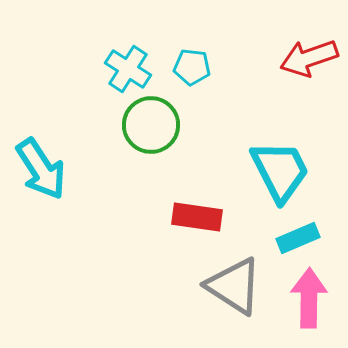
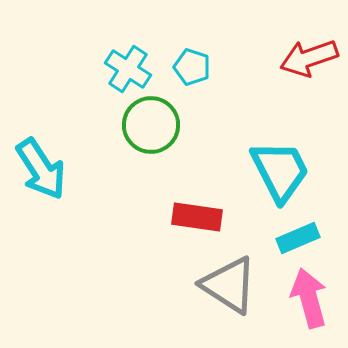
cyan pentagon: rotated 12 degrees clockwise
gray triangle: moved 5 px left, 1 px up
pink arrow: rotated 16 degrees counterclockwise
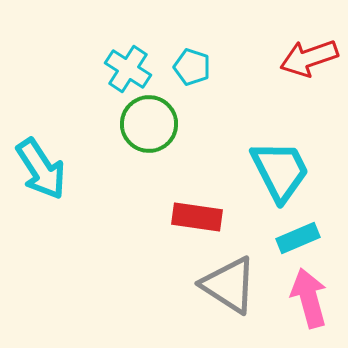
green circle: moved 2 px left, 1 px up
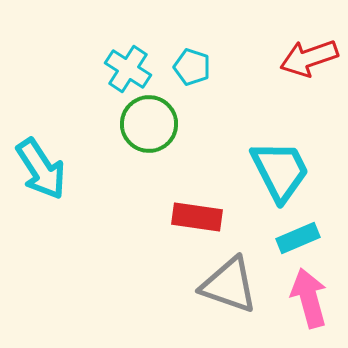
gray triangle: rotated 14 degrees counterclockwise
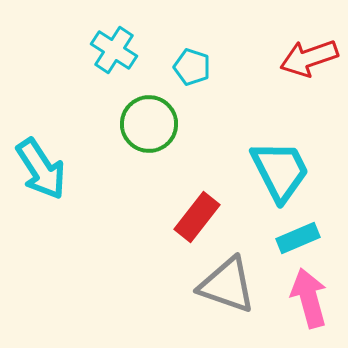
cyan cross: moved 14 px left, 19 px up
red rectangle: rotated 60 degrees counterclockwise
gray triangle: moved 2 px left
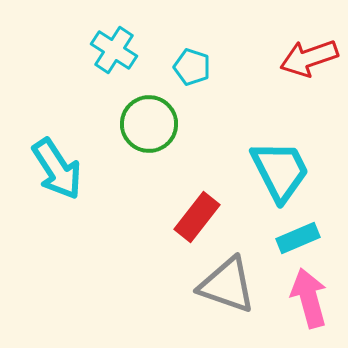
cyan arrow: moved 16 px right
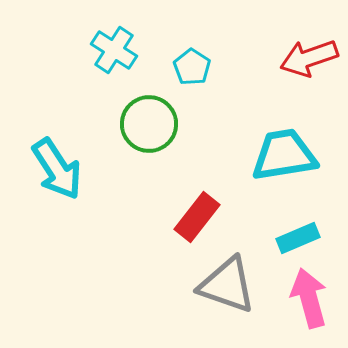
cyan pentagon: rotated 15 degrees clockwise
cyan trapezoid: moved 4 px right, 16 px up; rotated 72 degrees counterclockwise
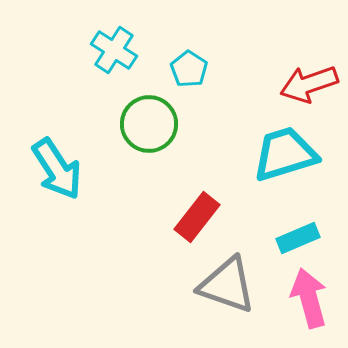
red arrow: moved 26 px down
cyan pentagon: moved 3 px left, 2 px down
cyan trapezoid: moved 1 px right, 1 px up; rotated 8 degrees counterclockwise
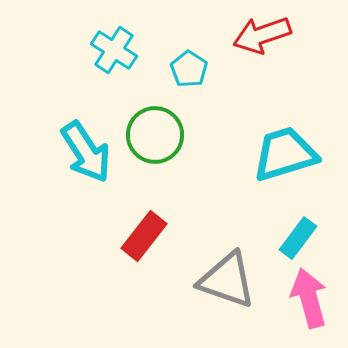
red arrow: moved 47 px left, 49 px up
green circle: moved 6 px right, 11 px down
cyan arrow: moved 29 px right, 17 px up
red rectangle: moved 53 px left, 19 px down
cyan rectangle: rotated 30 degrees counterclockwise
gray triangle: moved 5 px up
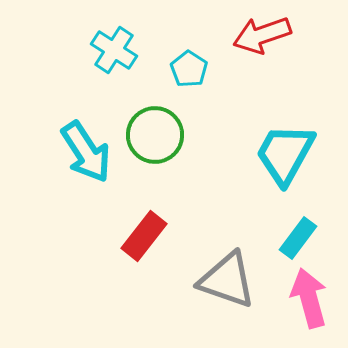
cyan trapezoid: rotated 44 degrees counterclockwise
